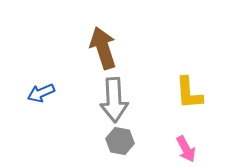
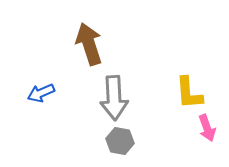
brown arrow: moved 14 px left, 4 px up
gray arrow: moved 2 px up
pink arrow: moved 21 px right, 21 px up; rotated 8 degrees clockwise
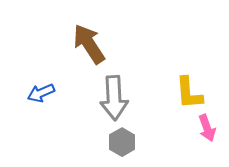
brown arrow: rotated 15 degrees counterclockwise
gray hexagon: moved 2 px right, 1 px down; rotated 20 degrees clockwise
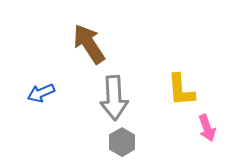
yellow L-shape: moved 8 px left, 3 px up
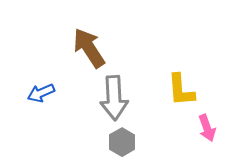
brown arrow: moved 4 px down
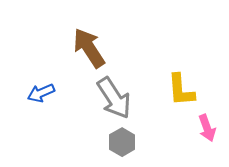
gray arrow: rotated 30 degrees counterclockwise
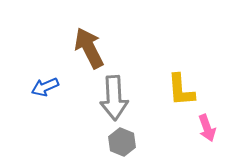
brown arrow: rotated 6 degrees clockwise
blue arrow: moved 4 px right, 6 px up
gray arrow: rotated 30 degrees clockwise
gray hexagon: rotated 8 degrees counterclockwise
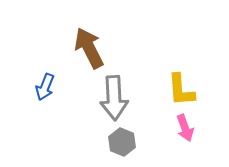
blue arrow: rotated 44 degrees counterclockwise
pink arrow: moved 22 px left
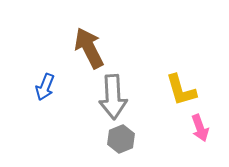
yellow L-shape: rotated 12 degrees counterclockwise
gray arrow: moved 1 px left, 1 px up
pink arrow: moved 15 px right
gray hexagon: moved 1 px left, 3 px up; rotated 16 degrees clockwise
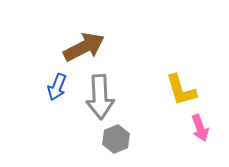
brown arrow: moved 5 px left, 1 px up; rotated 90 degrees clockwise
blue arrow: moved 12 px right
gray arrow: moved 13 px left
gray hexagon: moved 5 px left
